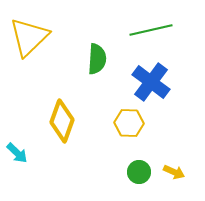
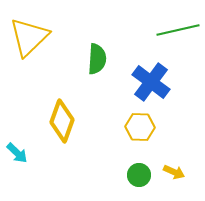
green line: moved 27 px right
yellow hexagon: moved 11 px right, 4 px down
green circle: moved 3 px down
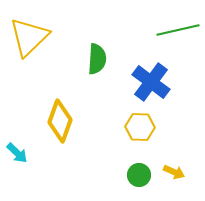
yellow diamond: moved 2 px left
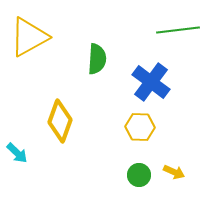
green line: rotated 6 degrees clockwise
yellow triangle: rotated 15 degrees clockwise
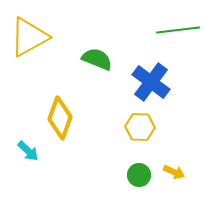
green semicircle: rotated 72 degrees counterclockwise
yellow diamond: moved 3 px up
cyan arrow: moved 11 px right, 2 px up
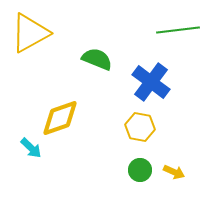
yellow triangle: moved 1 px right, 4 px up
yellow diamond: rotated 51 degrees clockwise
yellow hexagon: rotated 8 degrees clockwise
cyan arrow: moved 3 px right, 3 px up
green circle: moved 1 px right, 5 px up
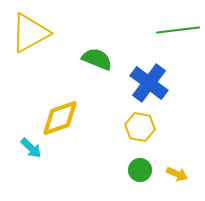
blue cross: moved 2 px left, 1 px down
yellow arrow: moved 3 px right, 2 px down
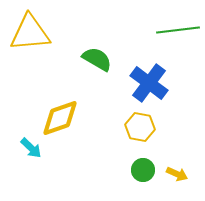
yellow triangle: rotated 24 degrees clockwise
green semicircle: rotated 8 degrees clockwise
green circle: moved 3 px right
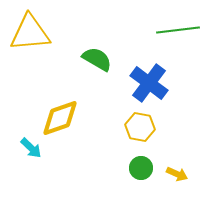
green circle: moved 2 px left, 2 px up
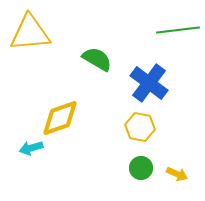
cyan arrow: rotated 120 degrees clockwise
